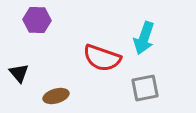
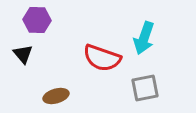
black triangle: moved 4 px right, 19 px up
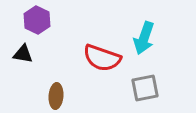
purple hexagon: rotated 24 degrees clockwise
black triangle: rotated 40 degrees counterclockwise
brown ellipse: rotated 70 degrees counterclockwise
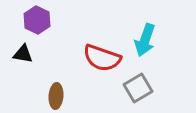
cyan arrow: moved 1 px right, 2 px down
gray square: moved 7 px left; rotated 20 degrees counterclockwise
